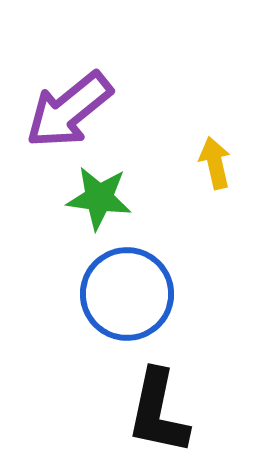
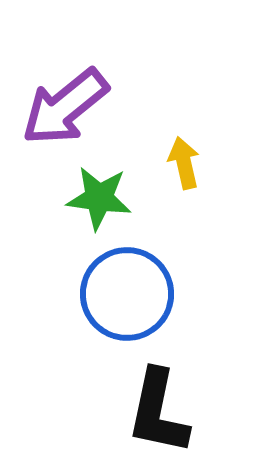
purple arrow: moved 4 px left, 3 px up
yellow arrow: moved 31 px left
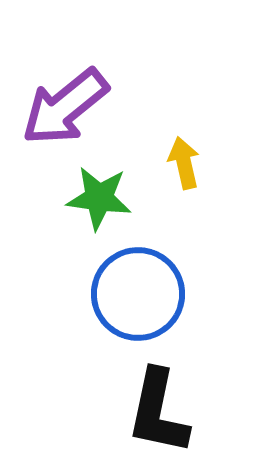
blue circle: moved 11 px right
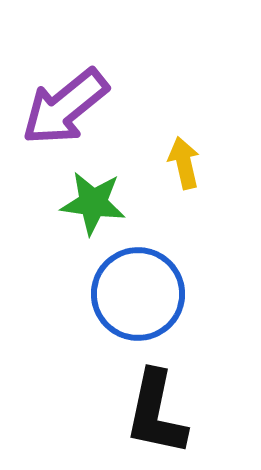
green star: moved 6 px left, 5 px down
black L-shape: moved 2 px left, 1 px down
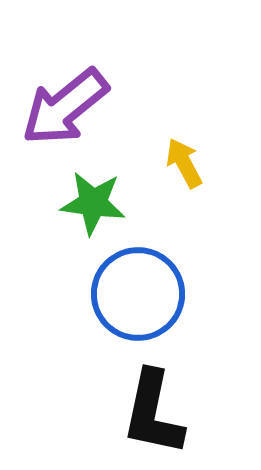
yellow arrow: rotated 15 degrees counterclockwise
black L-shape: moved 3 px left
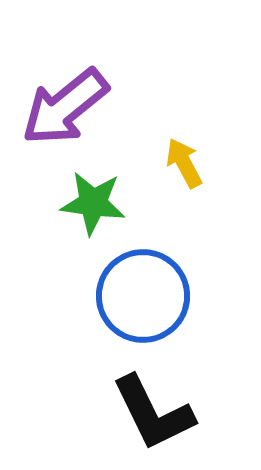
blue circle: moved 5 px right, 2 px down
black L-shape: rotated 38 degrees counterclockwise
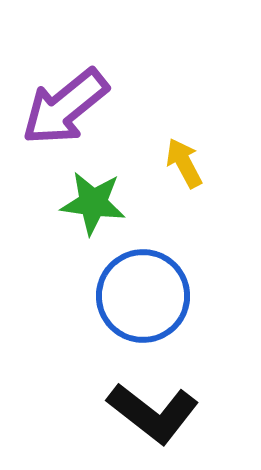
black L-shape: rotated 26 degrees counterclockwise
